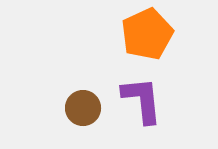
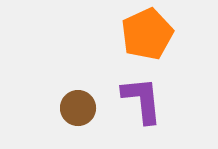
brown circle: moved 5 px left
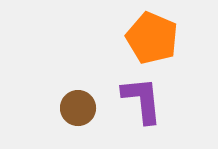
orange pentagon: moved 5 px right, 4 px down; rotated 24 degrees counterclockwise
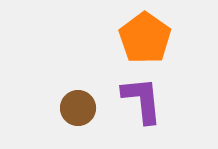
orange pentagon: moved 7 px left; rotated 12 degrees clockwise
